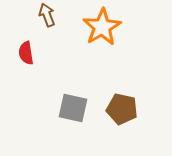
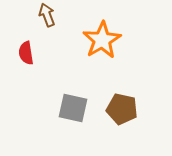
orange star: moved 13 px down
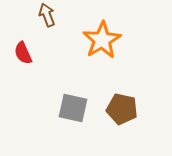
red semicircle: moved 3 px left; rotated 15 degrees counterclockwise
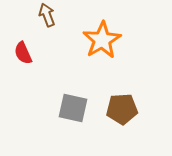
brown pentagon: rotated 16 degrees counterclockwise
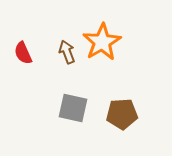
brown arrow: moved 20 px right, 37 px down
orange star: moved 2 px down
brown pentagon: moved 5 px down
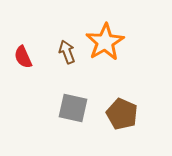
orange star: moved 3 px right
red semicircle: moved 4 px down
brown pentagon: rotated 28 degrees clockwise
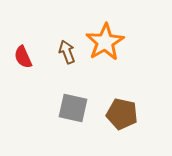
brown pentagon: rotated 12 degrees counterclockwise
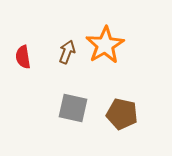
orange star: moved 3 px down
brown arrow: rotated 40 degrees clockwise
red semicircle: rotated 15 degrees clockwise
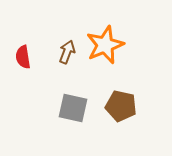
orange star: rotated 9 degrees clockwise
brown pentagon: moved 1 px left, 8 px up
